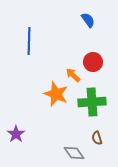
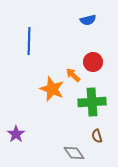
blue semicircle: rotated 112 degrees clockwise
orange star: moved 4 px left, 5 px up
brown semicircle: moved 2 px up
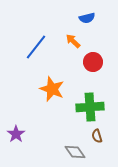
blue semicircle: moved 1 px left, 2 px up
blue line: moved 7 px right, 6 px down; rotated 36 degrees clockwise
orange arrow: moved 34 px up
green cross: moved 2 px left, 5 px down
gray diamond: moved 1 px right, 1 px up
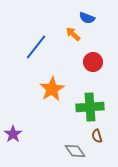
blue semicircle: rotated 35 degrees clockwise
orange arrow: moved 7 px up
orange star: rotated 20 degrees clockwise
purple star: moved 3 px left
gray diamond: moved 1 px up
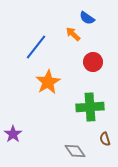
blue semicircle: rotated 14 degrees clockwise
orange star: moved 4 px left, 7 px up
brown semicircle: moved 8 px right, 3 px down
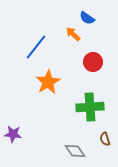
purple star: rotated 30 degrees counterclockwise
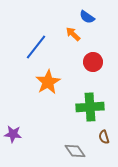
blue semicircle: moved 1 px up
brown semicircle: moved 1 px left, 2 px up
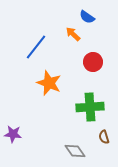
orange star: moved 1 px right, 1 px down; rotated 20 degrees counterclockwise
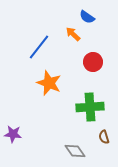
blue line: moved 3 px right
